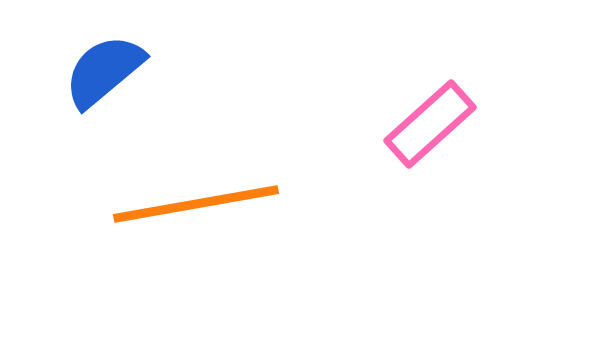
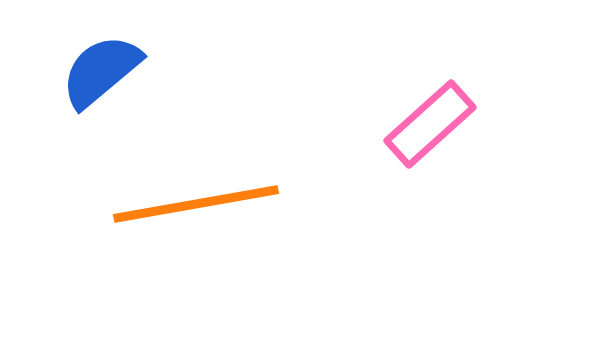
blue semicircle: moved 3 px left
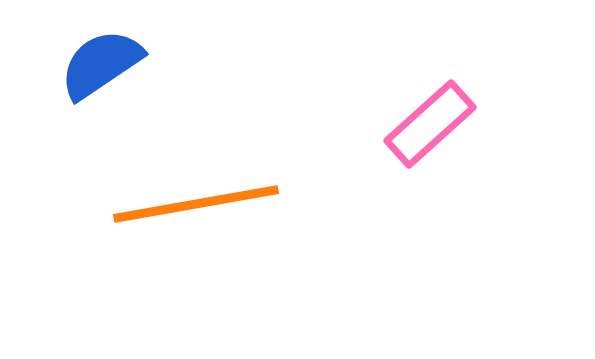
blue semicircle: moved 7 px up; rotated 6 degrees clockwise
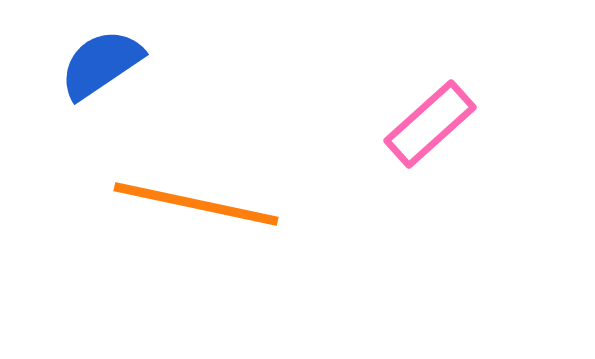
orange line: rotated 22 degrees clockwise
